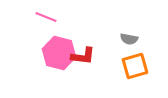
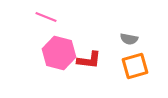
red L-shape: moved 6 px right, 4 px down
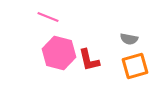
pink line: moved 2 px right
red L-shape: rotated 70 degrees clockwise
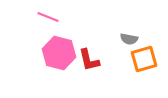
orange square: moved 9 px right, 7 px up
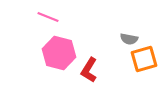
red L-shape: moved 10 px down; rotated 45 degrees clockwise
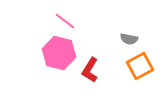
pink line: moved 17 px right, 4 px down; rotated 15 degrees clockwise
orange square: moved 4 px left, 7 px down; rotated 12 degrees counterclockwise
red L-shape: moved 1 px right
